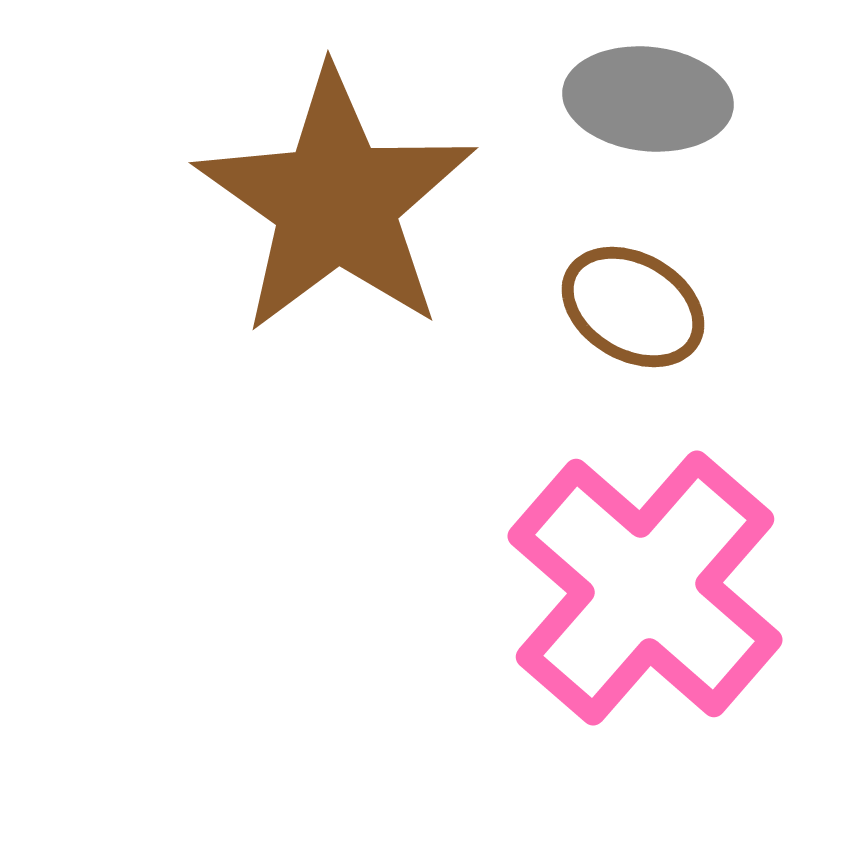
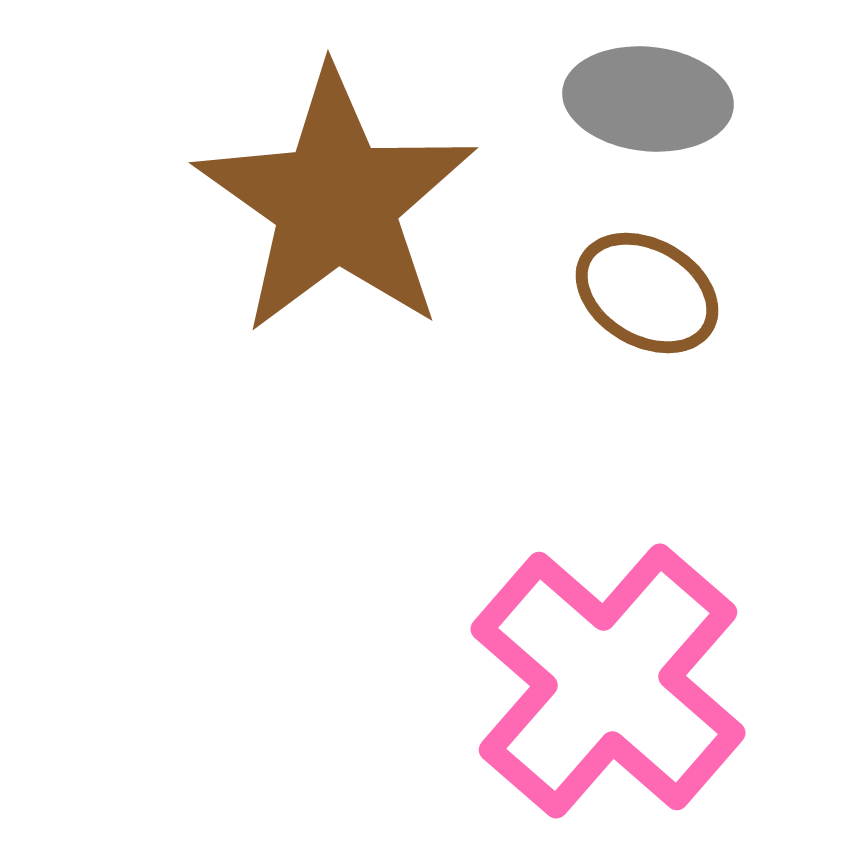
brown ellipse: moved 14 px right, 14 px up
pink cross: moved 37 px left, 93 px down
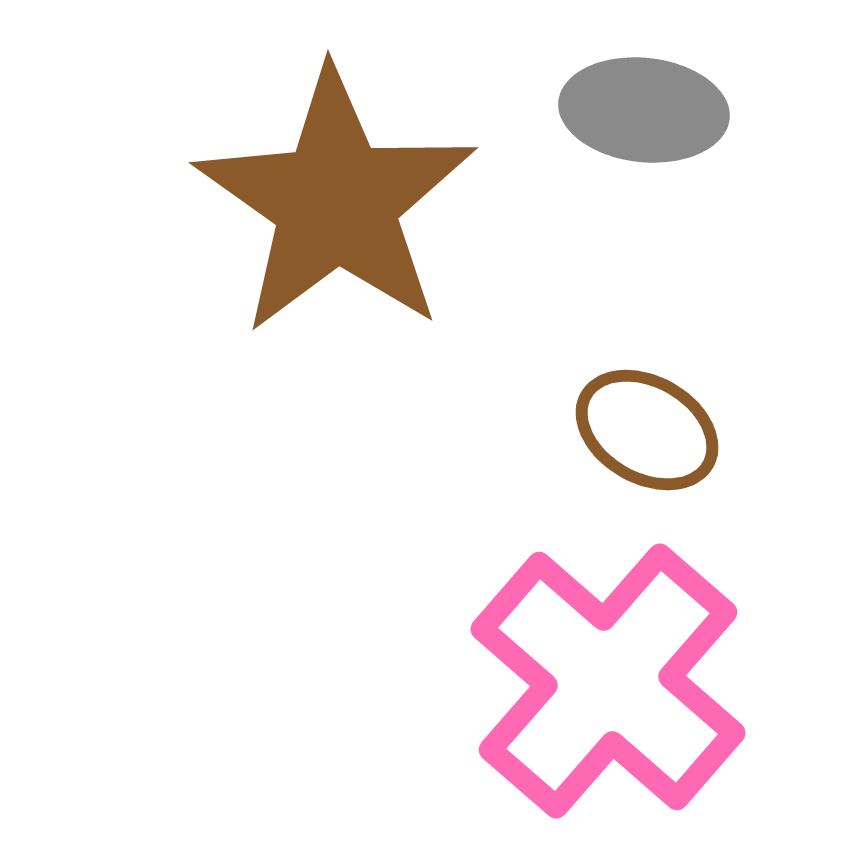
gray ellipse: moved 4 px left, 11 px down
brown ellipse: moved 137 px down
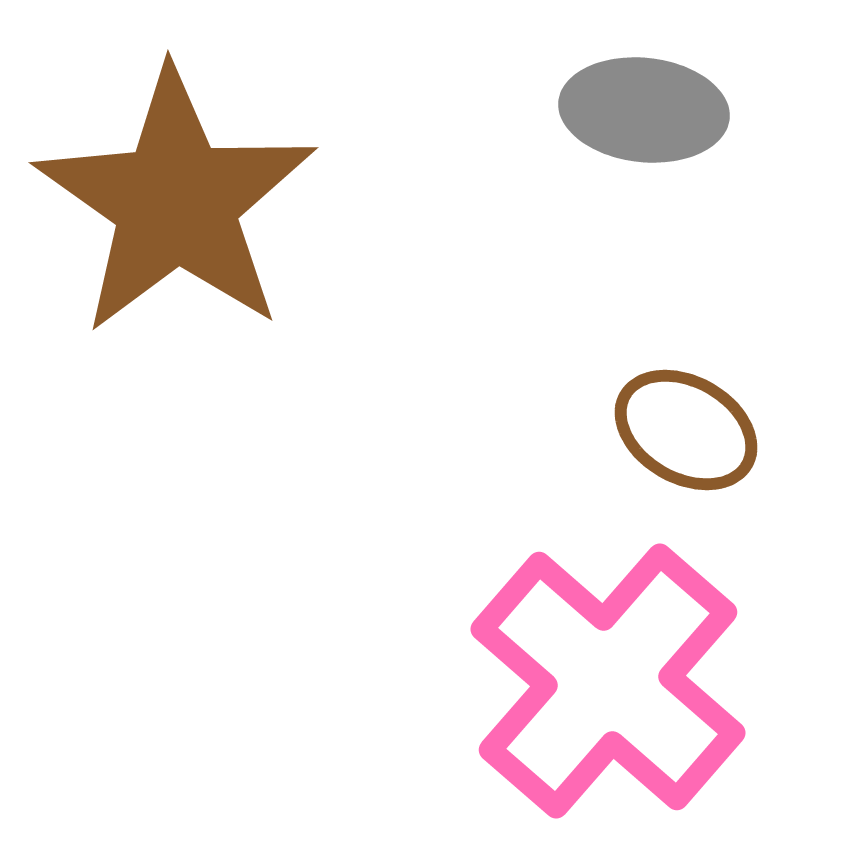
brown star: moved 160 px left
brown ellipse: moved 39 px right
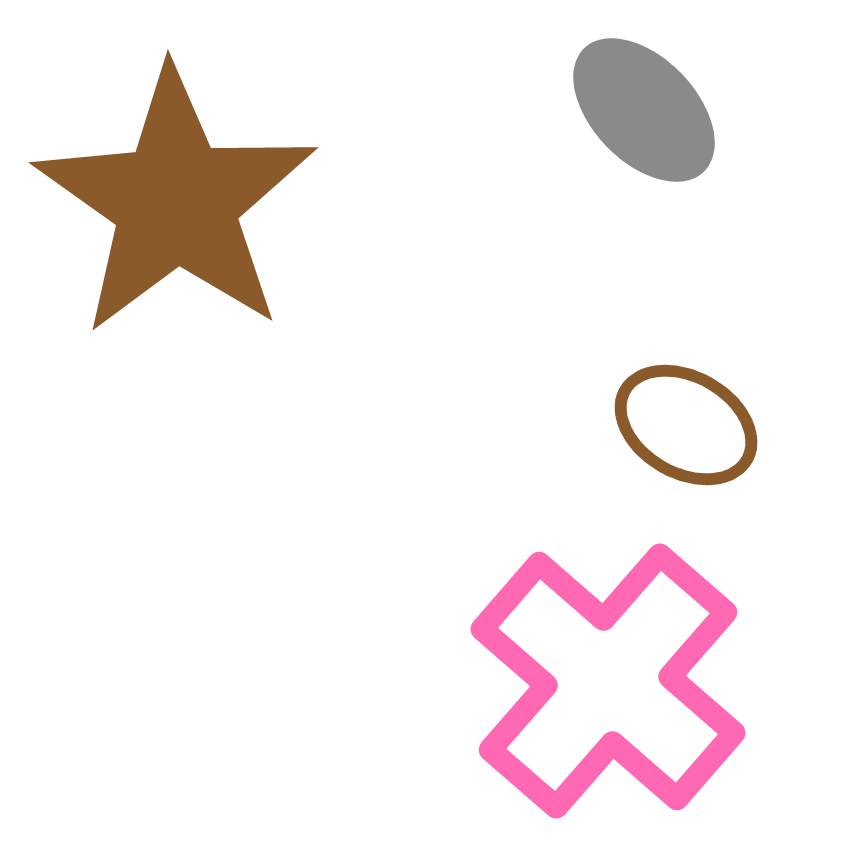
gray ellipse: rotated 40 degrees clockwise
brown ellipse: moved 5 px up
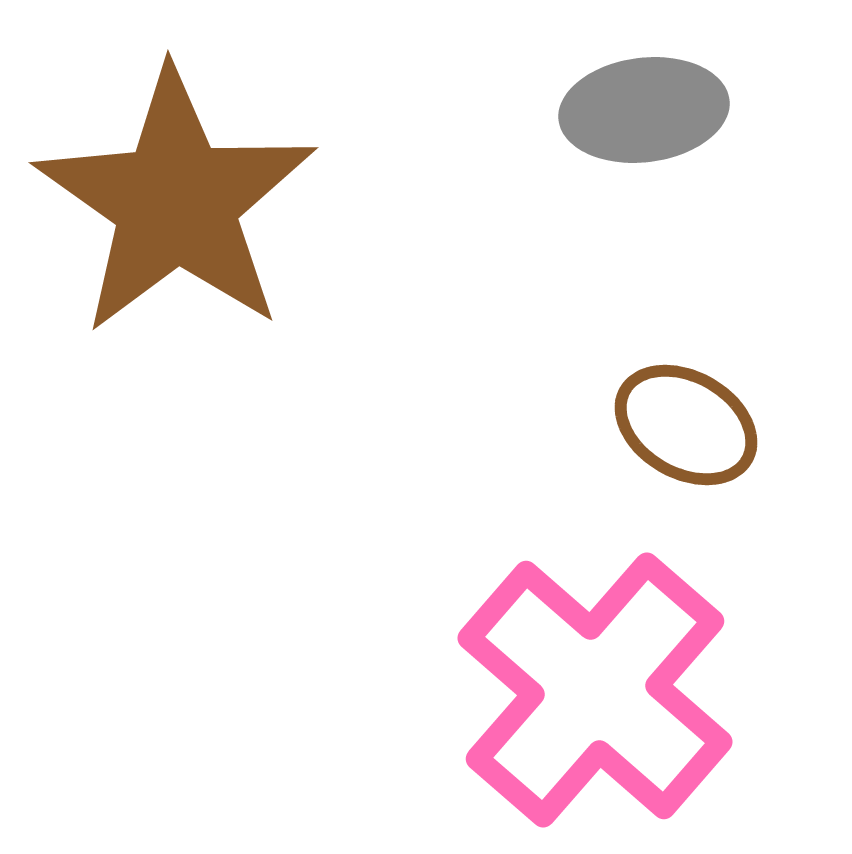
gray ellipse: rotated 53 degrees counterclockwise
pink cross: moved 13 px left, 9 px down
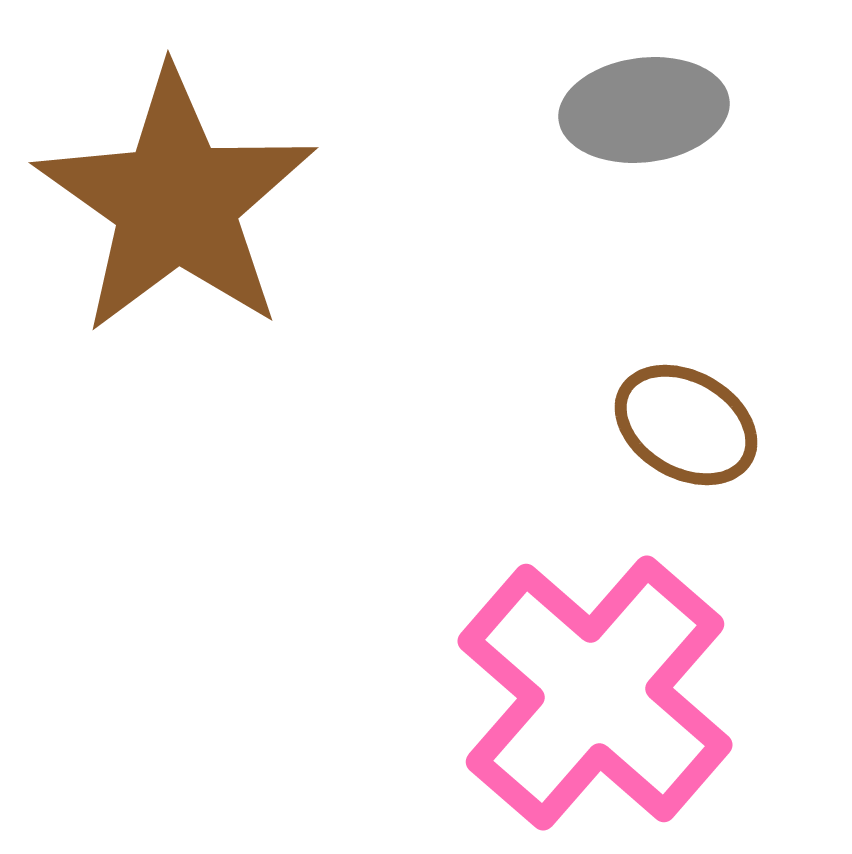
pink cross: moved 3 px down
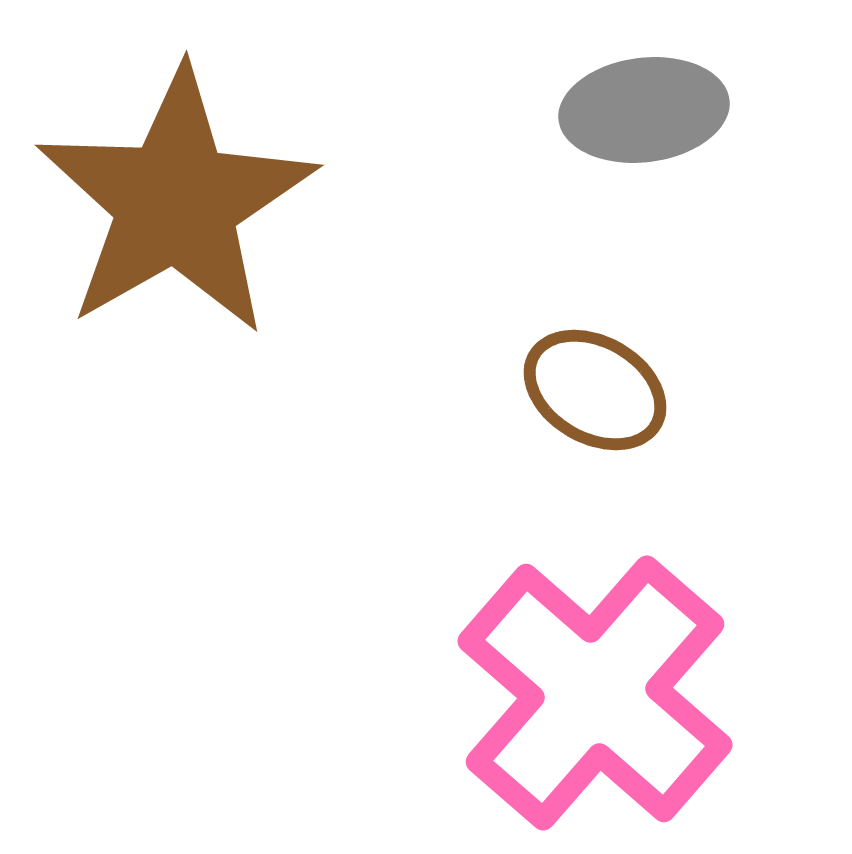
brown star: rotated 7 degrees clockwise
brown ellipse: moved 91 px left, 35 px up
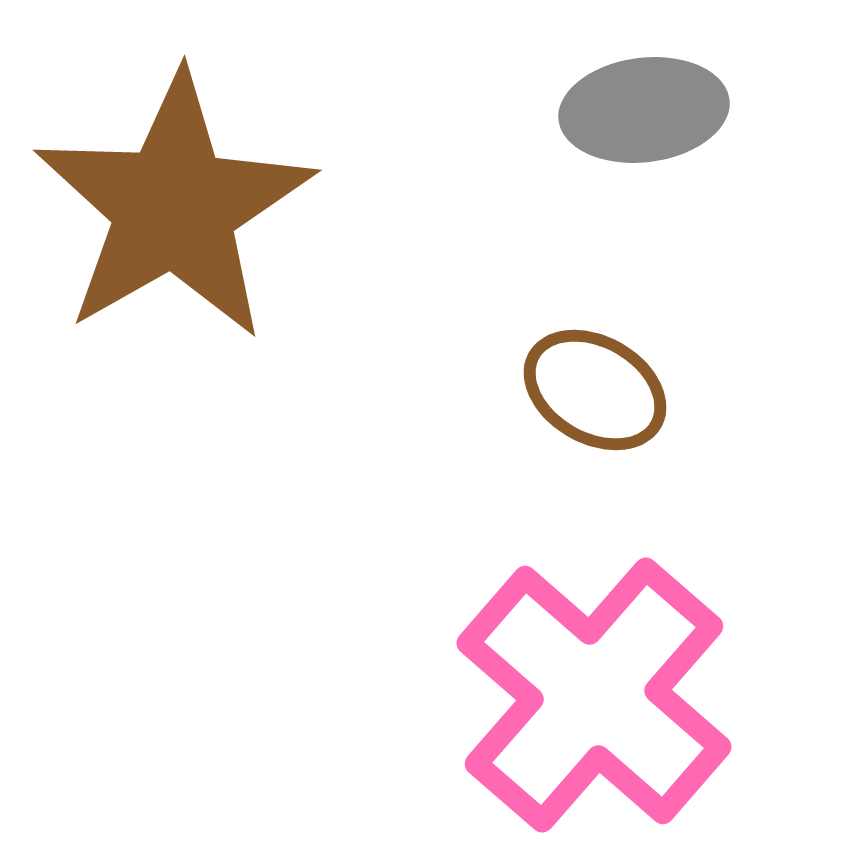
brown star: moved 2 px left, 5 px down
pink cross: moved 1 px left, 2 px down
